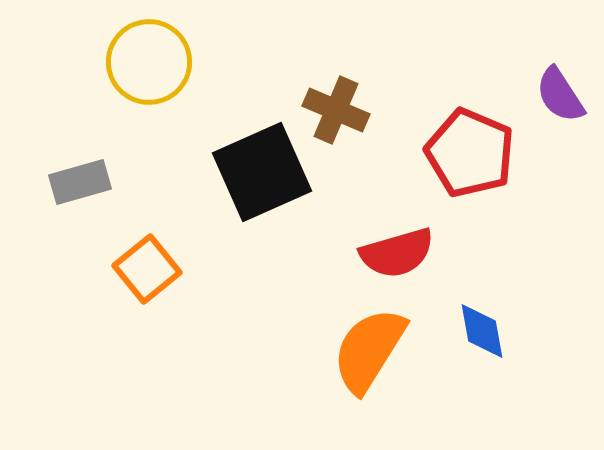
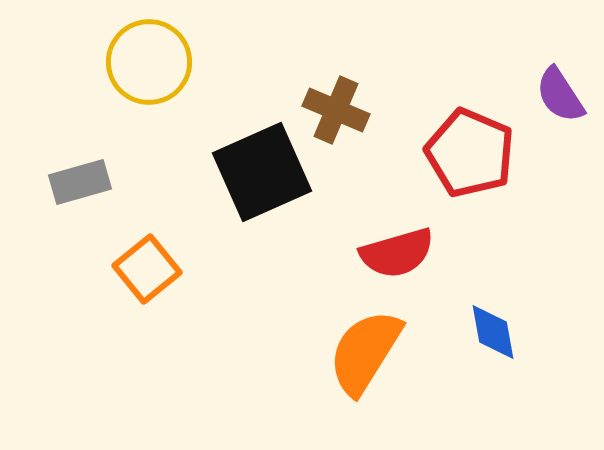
blue diamond: moved 11 px right, 1 px down
orange semicircle: moved 4 px left, 2 px down
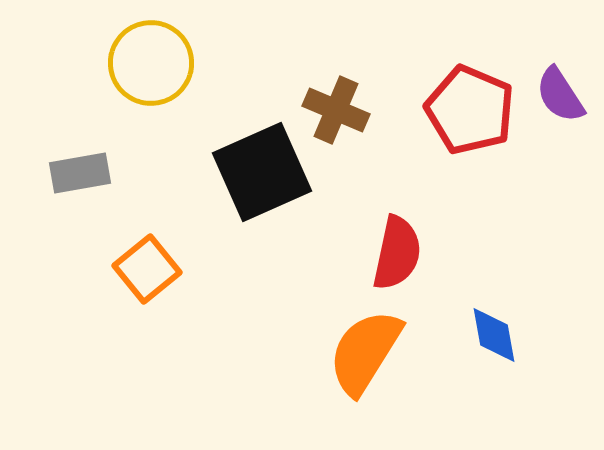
yellow circle: moved 2 px right, 1 px down
red pentagon: moved 43 px up
gray rectangle: moved 9 px up; rotated 6 degrees clockwise
red semicircle: rotated 62 degrees counterclockwise
blue diamond: moved 1 px right, 3 px down
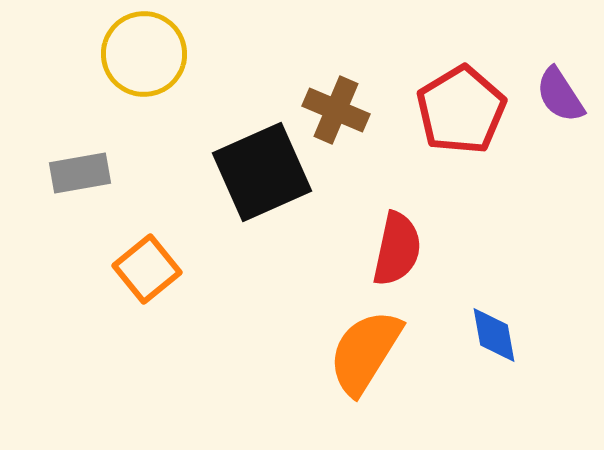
yellow circle: moved 7 px left, 9 px up
red pentagon: moved 9 px left; rotated 18 degrees clockwise
red semicircle: moved 4 px up
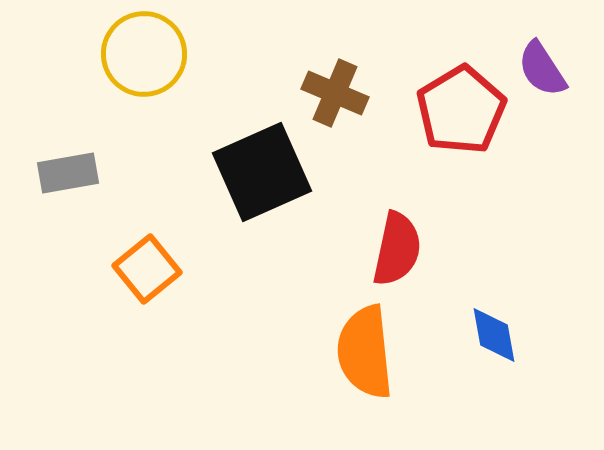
purple semicircle: moved 18 px left, 26 px up
brown cross: moved 1 px left, 17 px up
gray rectangle: moved 12 px left
orange semicircle: rotated 38 degrees counterclockwise
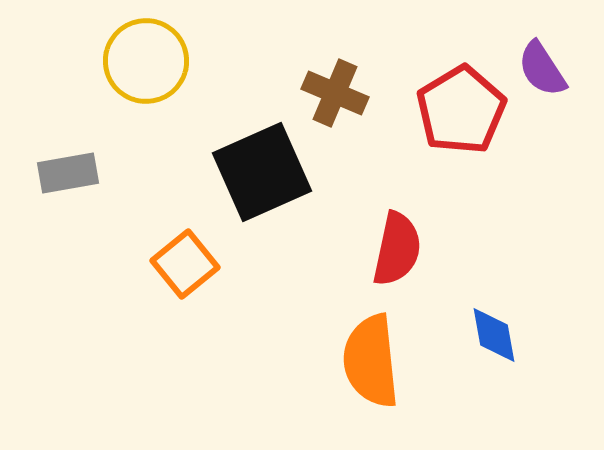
yellow circle: moved 2 px right, 7 px down
orange square: moved 38 px right, 5 px up
orange semicircle: moved 6 px right, 9 px down
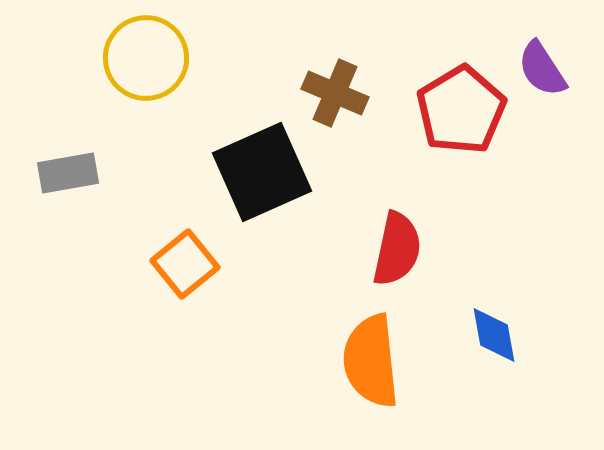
yellow circle: moved 3 px up
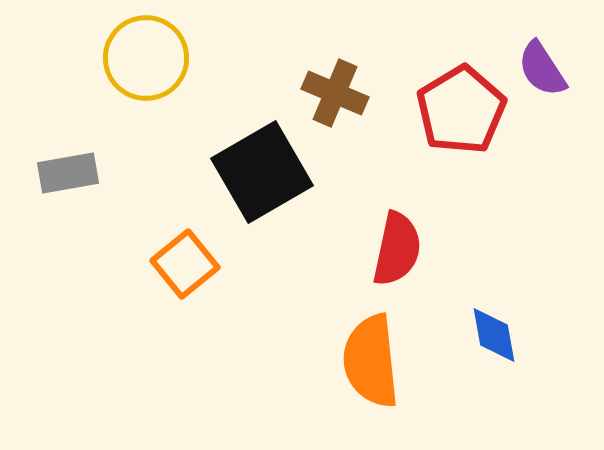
black square: rotated 6 degrees counterclockwise
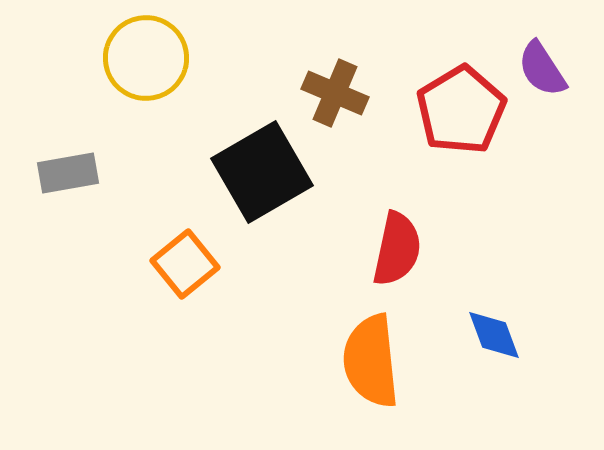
blue diamond: rotated 10 degrees counterclockwise
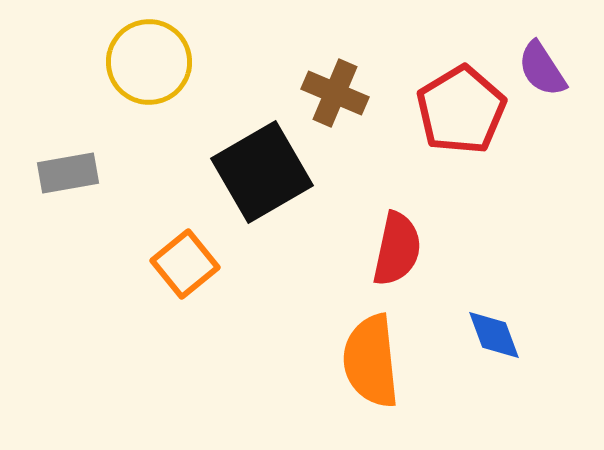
yellow circle: moved 3 px right, 4 px down
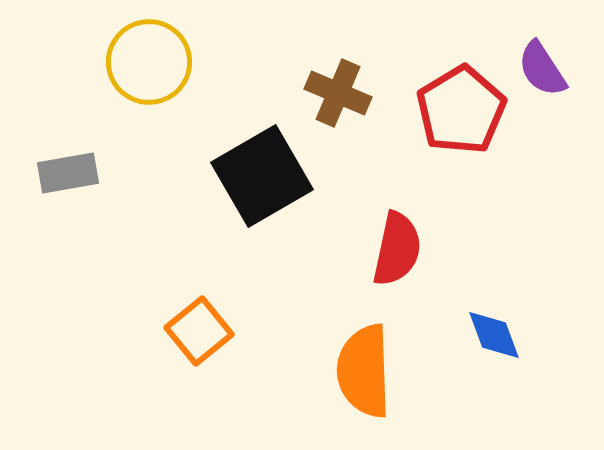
brown cross: moved 3 px right
black square: moved 4 px down
orange square: moved 14 px right, 67 px down
orange semicircle: moved 7 px left, 10 px down; rotated 4 degrees clockwise
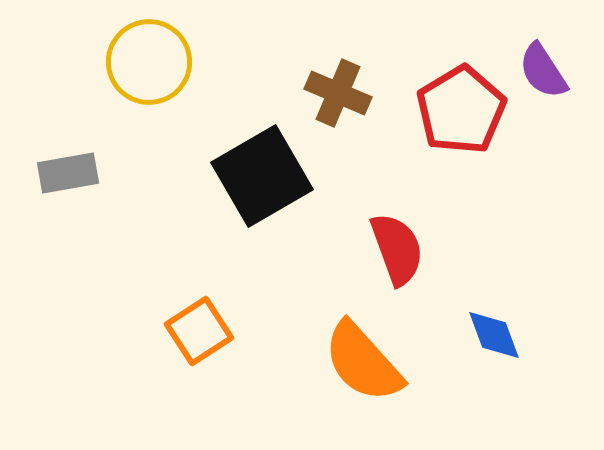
purple semicircle: moved 1 px right, 2 px down
red semicircle: rotated 32 degrees counterclockwise
orange square: rotated 6 degrees clockwise
orange semicircle: moved 1 px left, 9 px up; rotated 40 degrees counterclockwise
